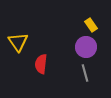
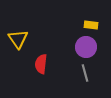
yellow rectangle: rotated 48 degrees counterclockwise
yellow triangle: moved 3 px up
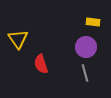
yellow rectangle: moved 2 px right, 3 px up
red semicircle: rotated 24 degrees counterclockwise
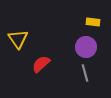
red semicircle: rotated 66 degrees clockwise
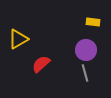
yellow triangle: rotated 35 degrees clockwise
purple circle: moved 3 px down
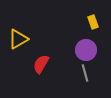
yellow rectangle: rotated 64 degrees clockwise
red semicircle: rotated 18 degrees counterclockwise
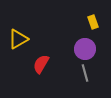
purple circle: moved 1 px left, 1 px up
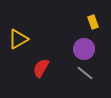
purple circle: moved 1 px left
red semicircle: moved 4 px down
gray line: rotated 36 degrees counterclockwise
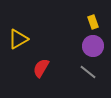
purple circle: moved 9 px right, 3 px up
gray line: moved 3 px right, 1 px up
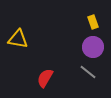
yellow triangle: rotated 40 degrees clockwise
purple circle: moved 1 px down
red semicircle: moved 4 px right, 10 px down
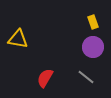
gray line: moved 2 px left, 5 px down
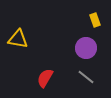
yellow rectangle: moved 2 px right, 2 px up
purple circle: moved 7 px left, 1 px down
